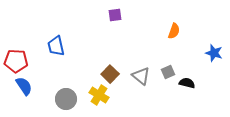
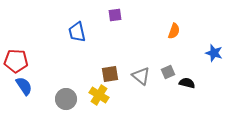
blue trapezoid: moved 21 px right, 14 px up
brown square: rotated 36 degrees clockwise
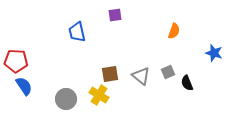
black semicircle: rotated 126 degrees counterclockwise
